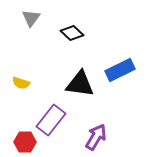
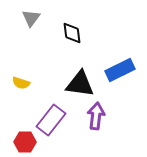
black diamond: rotated 40 degrees clockwise
purple arrow: moved 21 px up; rotated 24 degrees counterclockwise
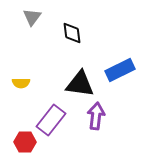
gray triangle: moved 1 px right, 1 px up
yellow semicircle: rotated 18 degrees counterclockwise
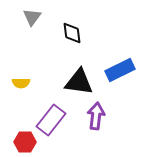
black triangle: moved 1 px left, 2 px up
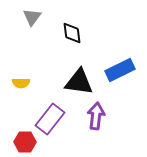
purple rectangle: moved 1 px left, 1 px up
